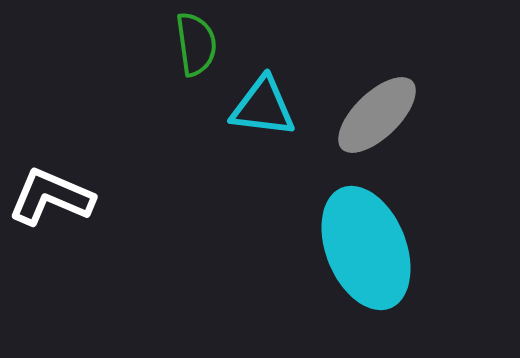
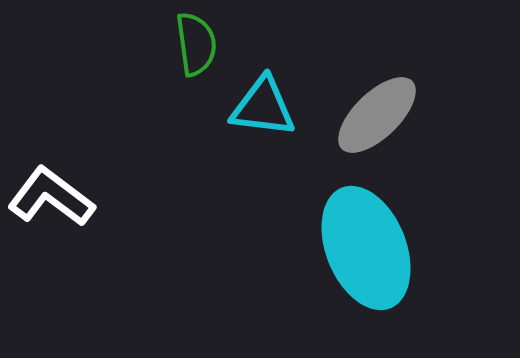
white L-shape: rotated 14 degrees clockwise
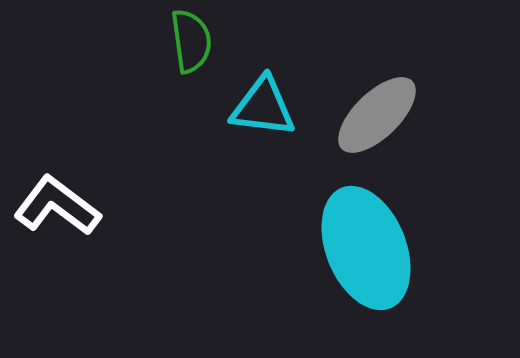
green semicircle: moved 5 px left, 3 px up
white L-shape: moved 6 px right, 9 px down
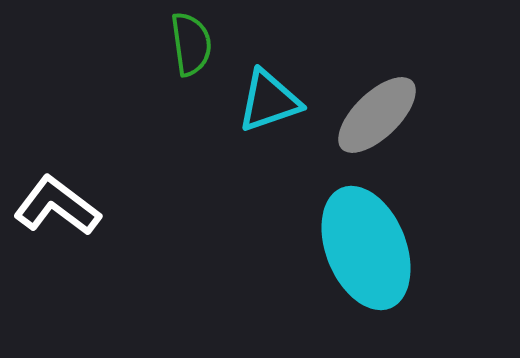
green semicircle: moved 3 px down
cyan triangle: moved 6 px right, 6 px up; rotated 26 degrees counterclockwise
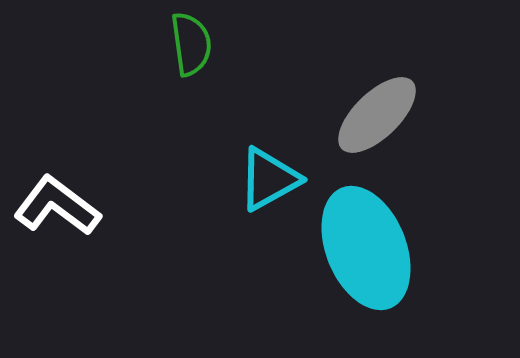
cyan triangle: moved 78 px down; rotated 10 degrees counterclockwise
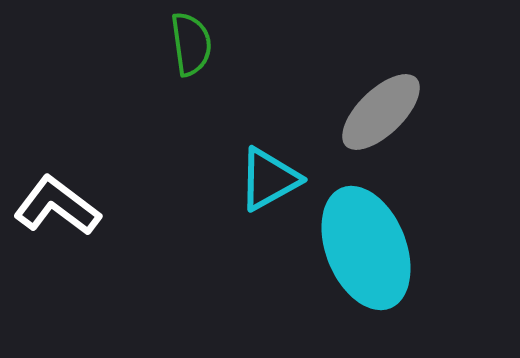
gray ellipse: moved 4 px right, 3 px up
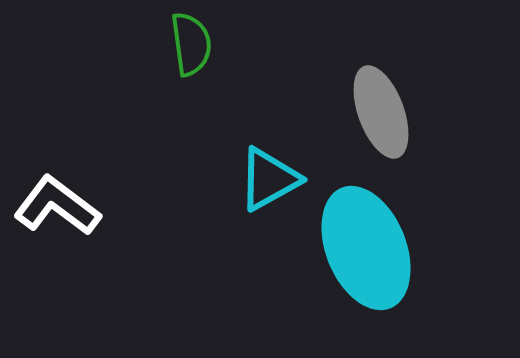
gray ellipse: rotated 66 degrees counterclockwise
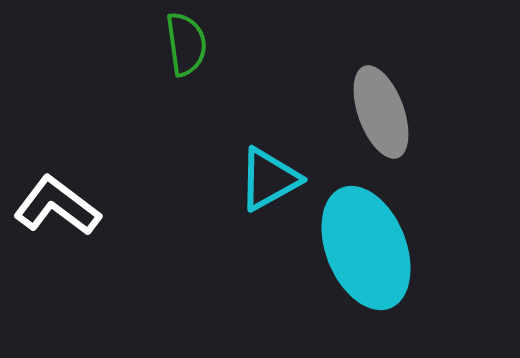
green semicircle: moved 5 px left
